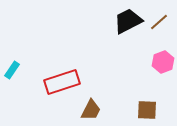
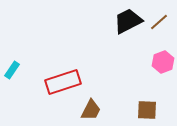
red rectangle: moved 1 px right
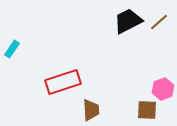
pink hexagon: moved 27 px down
cyan rectangle: moved 21 px up
brown trapezoid: rotated 30 degrees counterclockwise
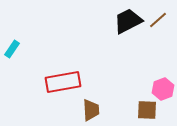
brown line: moved 1 px left, 2 px up
red rectangle: rotated 8 degrees clockwise
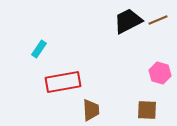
brown line: rotated 18 degrees clockwise
cyan rectangle: moved 27 px right
pink hexagon: moved 3 px left, 16 px up; rotated 25 degrees counterclockwise
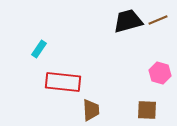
black trapezoid: rotated 12 degrees clockwise
red rectangle: rotated 16 degrees clockwise
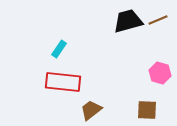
cyan rectangle: moved 20 px right
brown trapezoid: rotated 125 degrees counterclockwise
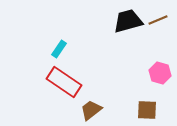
red rectangle: moved 1 px right; rotated 28 degrees clockwise
